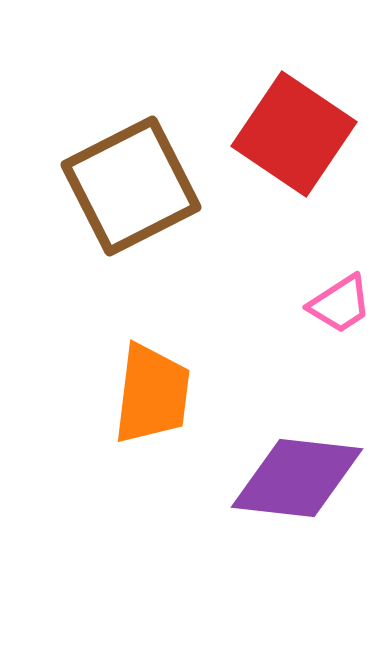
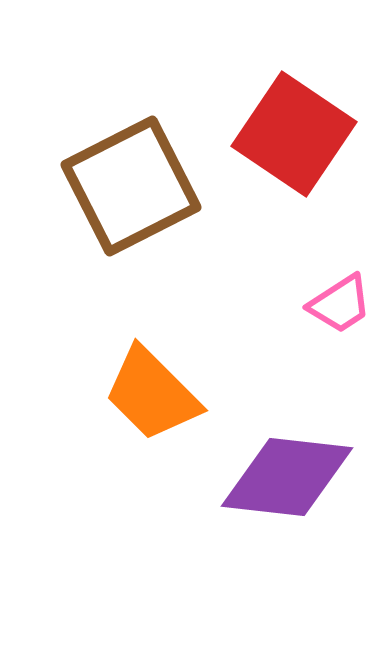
orange trapezoid: rotated 128 degrees clockwise
purple diamond: moved 10 px left, 1 px up
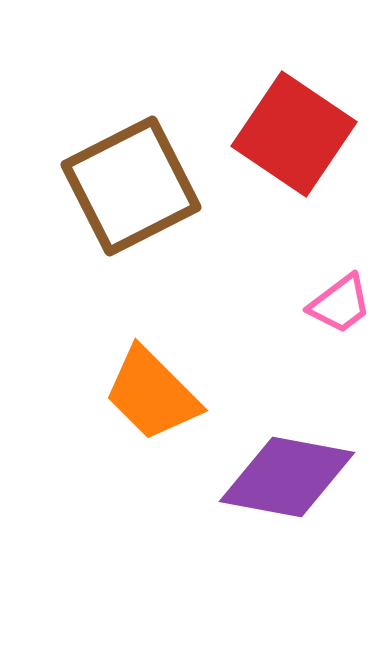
pink trapezoid: rotated 4 degrees counterclockwise
purple diamond: rotated 4 degrees clockwise
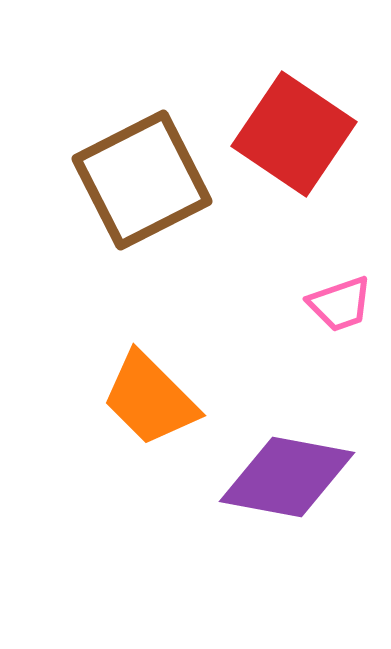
brown square: moved 11 px right, 6 px up
pink trapezoid: rotated 18 degrees clockwise
orange trapezoid: moved 2 px left, 5 px down
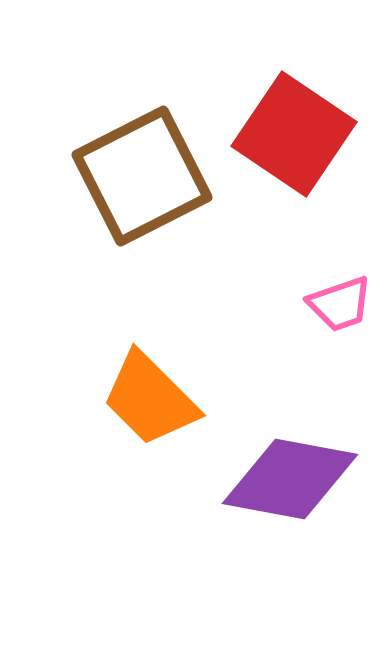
brown square: moved 4 px up
purple diamond: moved 3 px right, 2 px down
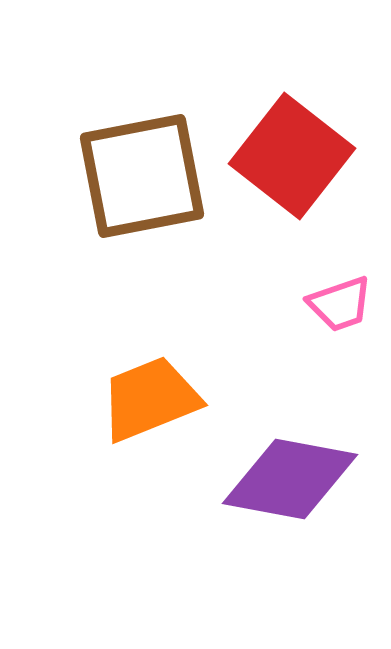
red square: moved 2 px left, 22 px down; rotated 4 degrees clockwise
brown square: rotated 16 degrees clockwise
orange trapezoid: rotated 113 degrees clockwise
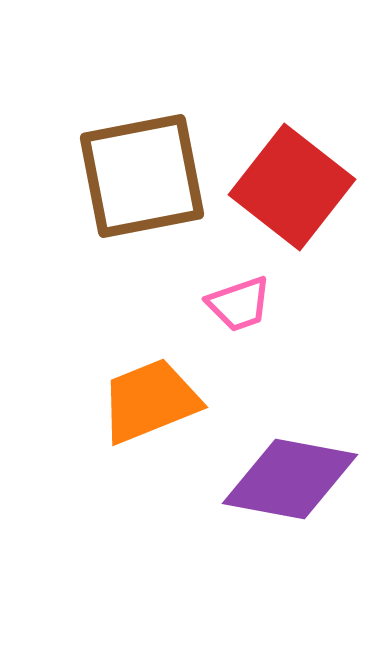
red square: moved 31 px down
pink trapezoid: moved 101 px left
orange trapezoid: moved 2 px down
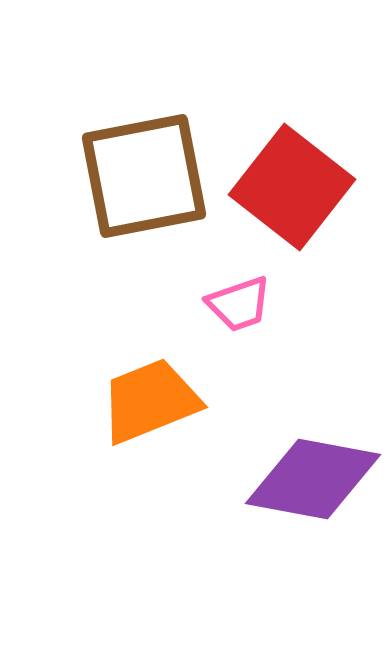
brown square: moved 2 px right
purple diamond: moved 23 px right
